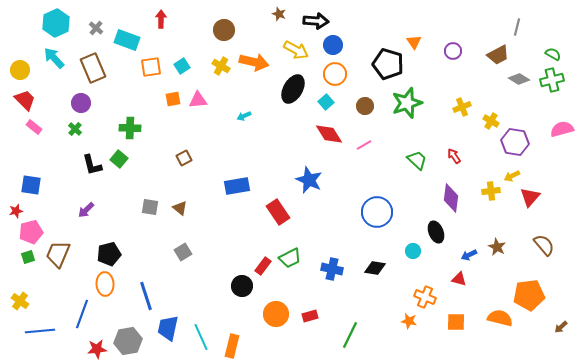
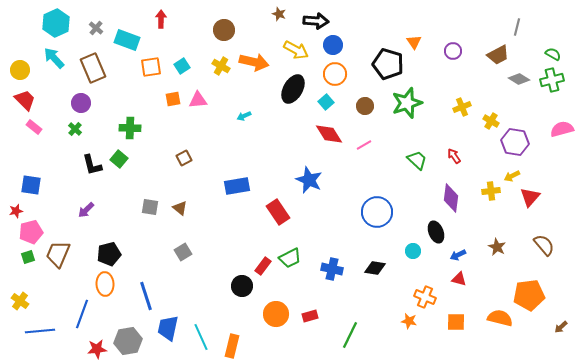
blue arrow at (469, 255): moved 11 px left
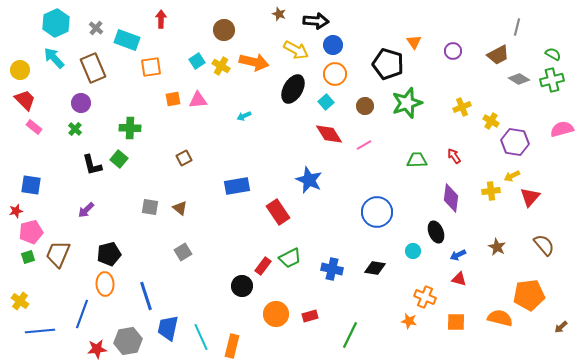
cyan square at (182, 66): moved 15 px right, 5 px up
green trapezoid at (417, 160): rotated 45 degrees counterclockwise
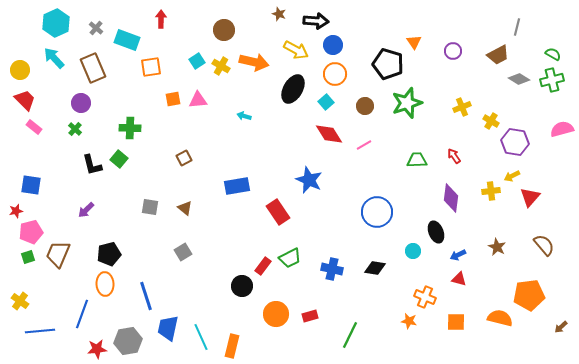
cyan arrow at (244, 116): rotated 40 degrees clockwise
brown triangle at (180, 208): moved 5 px right
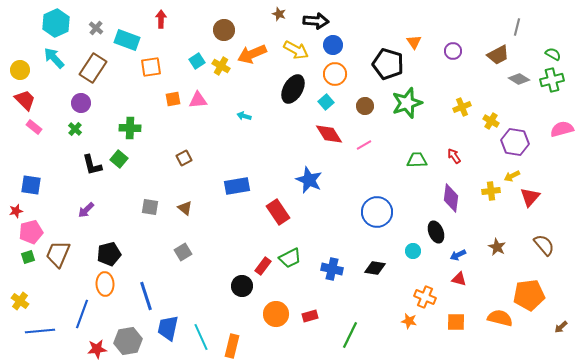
orange arrow at (254, 62): moved 2 px left, 8 px up; rotated 144 degrees clockwise
brown rectangle at (93, 68): rotated 56 degrees clockwise
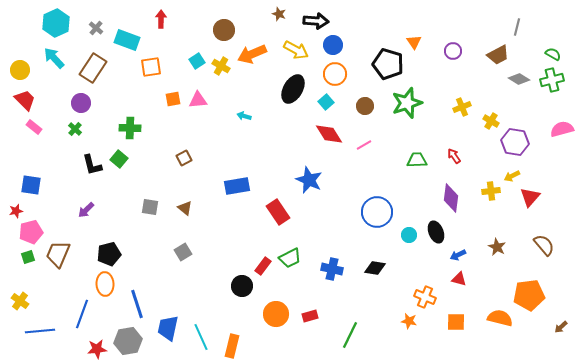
cyan circle at (413, 251): moved 4 px left, 16 px up
blue line at (146, 296): moved 9 px left, 8 px down
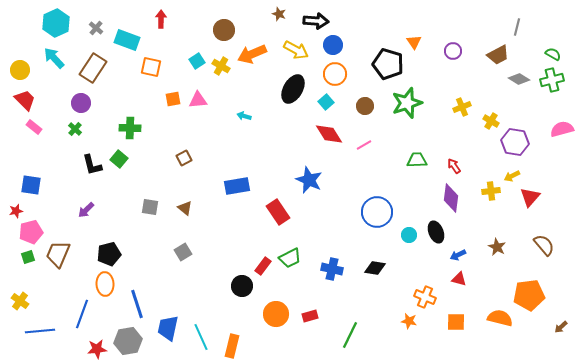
orange square at (151, 67): rotated 20 degrees clockwise
red arrow at (454, 156): moved 10 px down
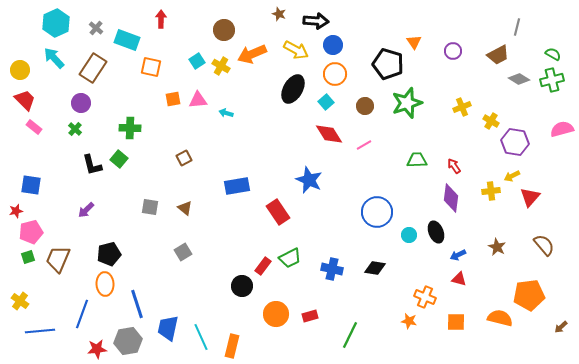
cyan arrow at (244, 116): moved 18 px left, 3 px up
brown trapezoid at (58, 254): moved 5 px down
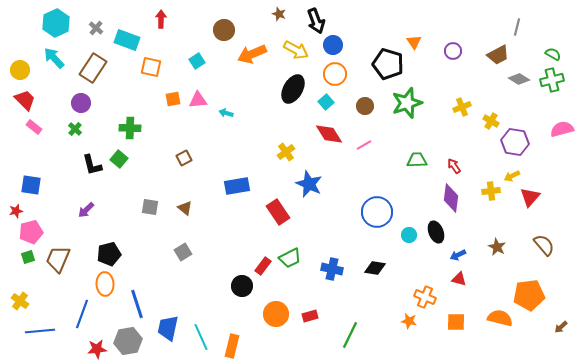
black arrow at (316, 21): rotated 65 degrees clockwise
yellow cross at (221, 66): moved 65 px right, 86 px down; rotated 24 degrees clockwise
blue star at (309, 180): moved 4 px down
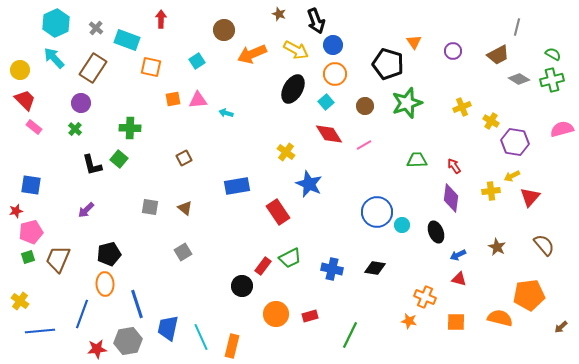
yellow cross at (286, 152): rotated 18 degrees counterclockwise
cyan circle at (409, 235): moved 7 px left, 10 px up
